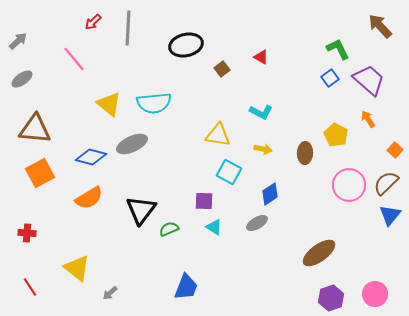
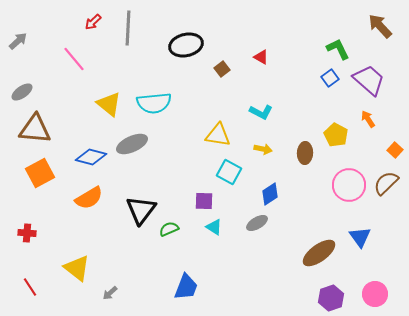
gray ellipse at (22, 79): moved 13 px down
blue triangle at (390, 215): moved 30 px left, 22 px down; rotated 15 degrees counterclockwise
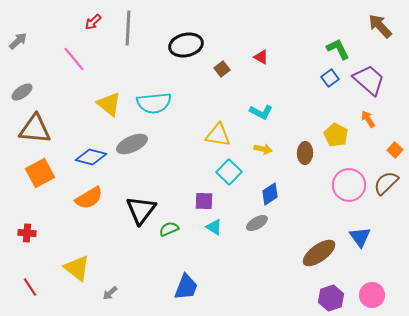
cyan square at (229, 172): rotated 15 degrees clockwise
pink circle at (375, 294): moved 3 px left, 1 px down
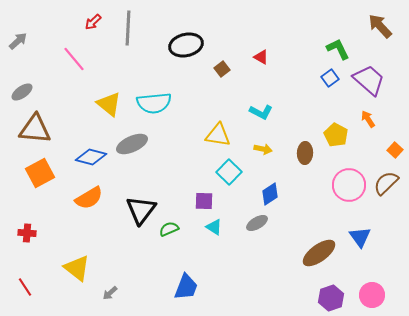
red line at (30, 287): moved 5 px left
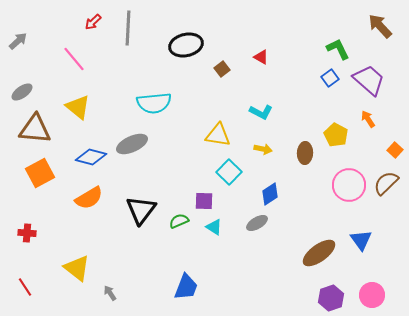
yellow triangle at (109, 104): moved 31 px left, 3 px down
green semicircle at (169, 229): moved 10 px right, 8 px up
blue triangle at (360, 237): moved 1 px right, 3 px down
gray arrow at (110, 293): rotated 98 degrees clockwise
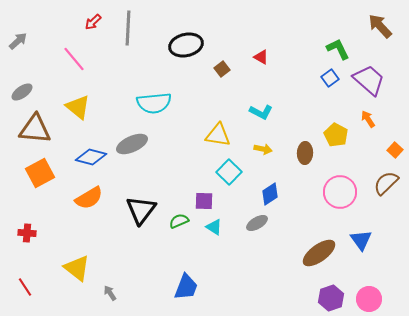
pink circle at (349, 185): moved 9 px left, 7 px down
pink circle at (372, 295): moved 3 px left, 4 px down
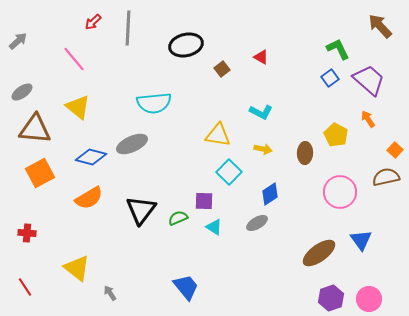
brown semicircle at (386, 183): moved 6 px up; rotated 32 degrees clockwise
green semicircle at (179, 221): moved 1 px left, 3 px up
blue trapezoid at (186, 287): rotated 60 degrees counterclockwise
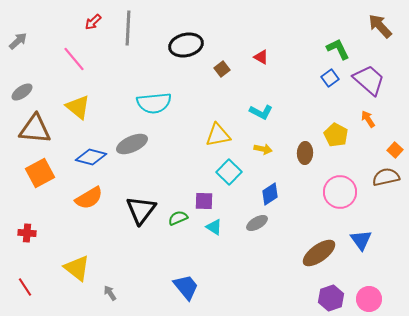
yellow triangle at (218, 135): rotated 20 degrees counterclockwise
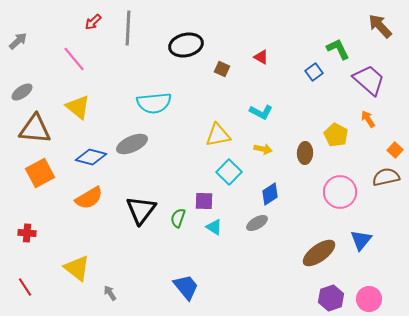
brown square at (222, 69): rotated 28 degrees counterclockwise
blue square at (330, 78): moved 16 px left, 6 px up
green semicircle at (178, 218): rotated 48 degrees counterclockwise
blue triangle at (361, 240): rotated 15 degrees clockwise
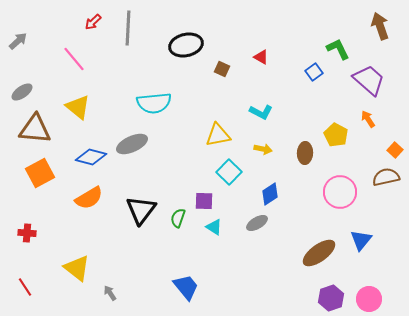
brown arrow at (380, 26): rotated 24 degrees clockwise
